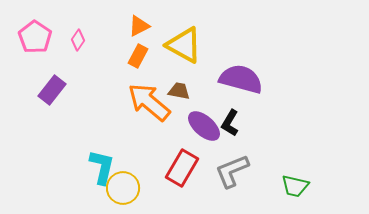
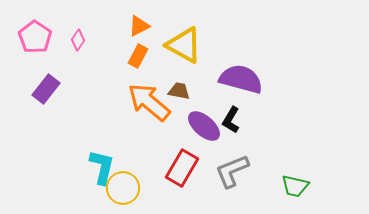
purple rectangle: moved 6 px left, 1 px up
black L-shape: moved 1 px right, 3 px up
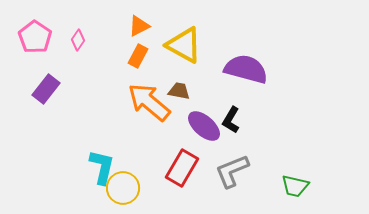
purple semicircle: moved 5 px right, 10 px up
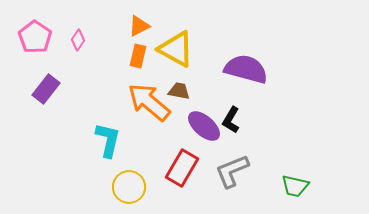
yellow triangle: moved 8 px left, 4 px down
orange rectangle: rotated 15 degrees counterclockwise
cyan L-shape: moved 6 px right, 27 px up
yellow circle: moved 6 px right, 1 px up
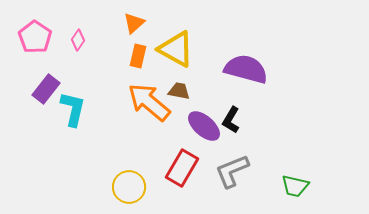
orange triangle: moved 5 px left, 3 px up; rotated 15 degrees counterclockwise
cyan L-shape: moved 35 px left, 31 px up
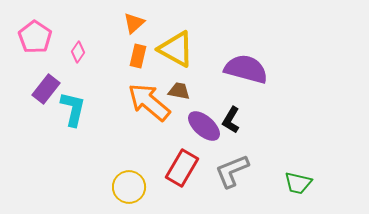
pink diamond: moved 12 px down
green trapezoid: moved 3 px right, 3 px up
